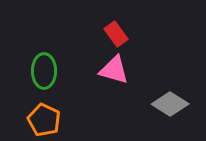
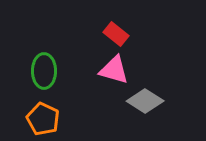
red rectangle: rotated 15 degrees counterclockwise
gray diamond: moved 25 px left, 3 px up
orange pentagon: moved 1 px left, 1 px up
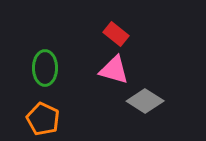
green ellipse: moved 1 px right, 3 px up
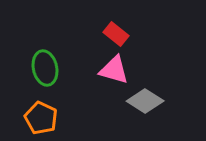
green ellipse: rotated 12 degrees counterclockwise
orange pentagon: moved 2 px left, 1 px up
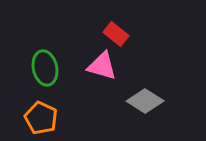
pink triangle: moved 12 px left, 4 px up
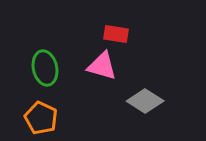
red rectangle: rotated 30 degrees counterclockwise
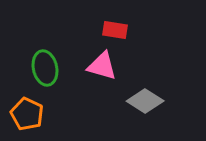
red rectangle: moved 1 px left, 4 px up
orange pentagon: moved 14 px left, 4 px up
